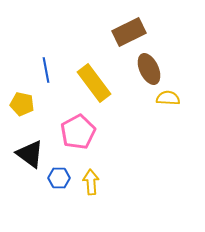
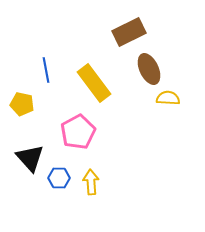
black triangle: moved 4 px down; rotated 12 degrees clockwise
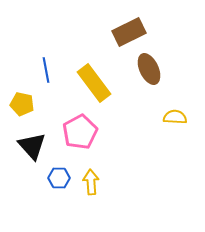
yellow semicircle: moved 7 px right, 19 px down
pink pentagon: moved 2 px right
black triangle: moved 2 px right, 12 px up
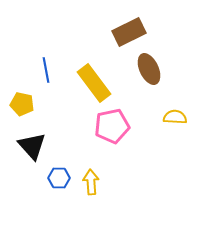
pink pentagon: moved 32 px right, 6 px up; rotated 16 degrees clockwise
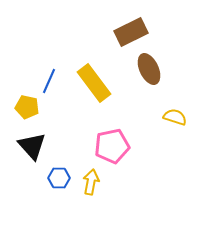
brown rectangle: moved 2 px right
blue line: moved 3 px right, 11 px down; rotated 35 degrees clockwise
yellow pentagon: moved 5 px right, 3 px down
yellow semicircle: rotated 15 degrees clockwise
pink pentagon: moved 20 px down
yellow arrow: rotated 15 degrees clockwise
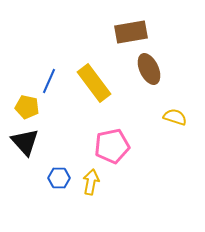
brown rectangle: rotated 16 degrees clockwise
black triangle: moved 7 px left, 4 px up
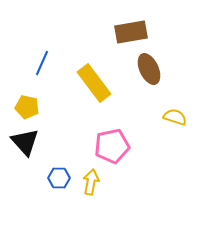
blue line: moved 7 px left, 18 px up
